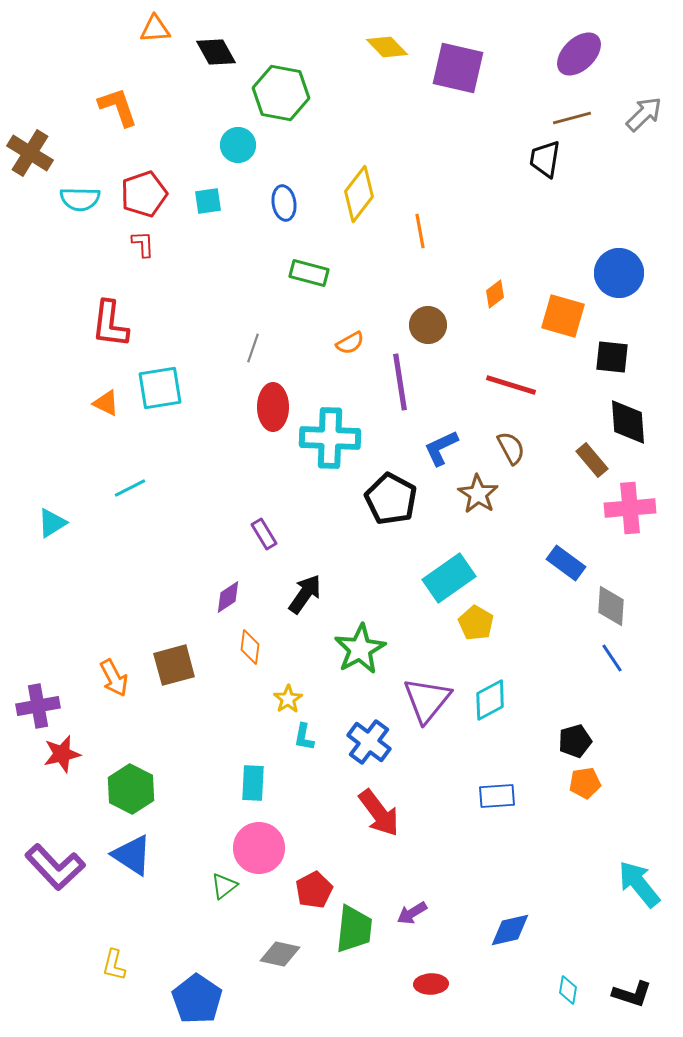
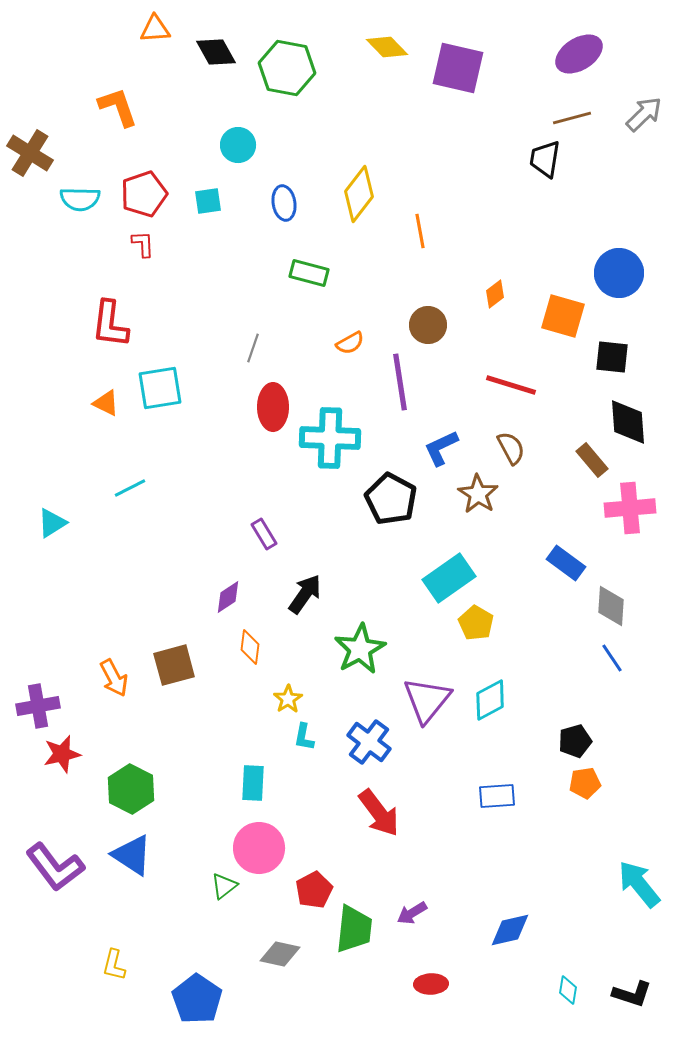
purple ellipse at (579, 54): rotated 12 degrees clockwise
green hexagon at (281, 93): moved 6 px right, 25 px up
purple L-shape at (55, 867): rotated 6 degrees clockwise
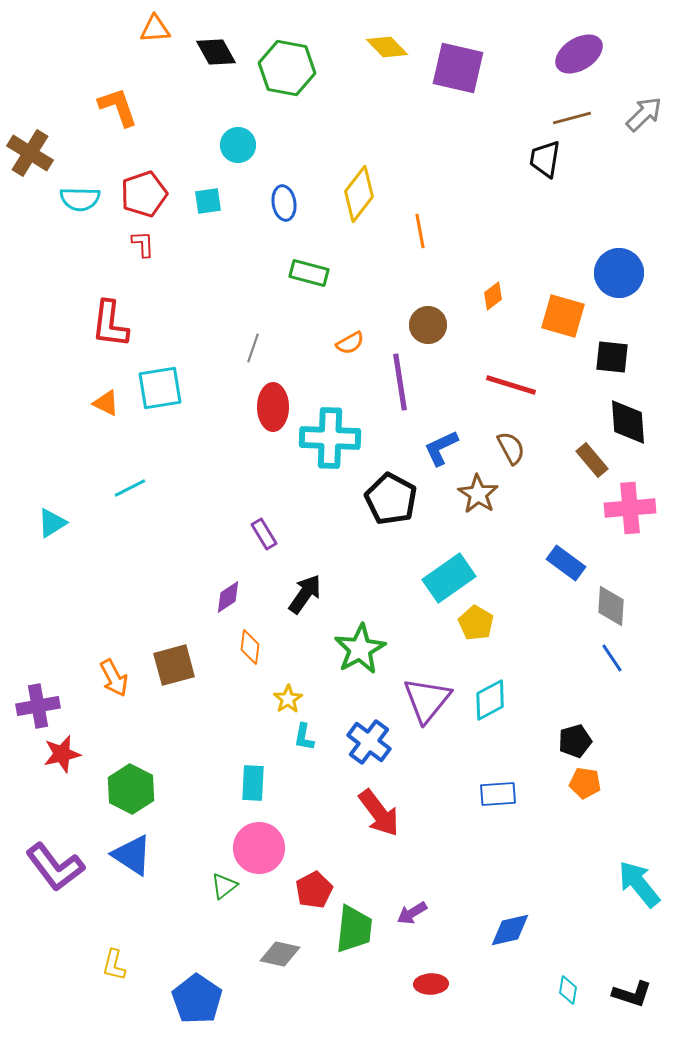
orange diamond at (495, 294): moved 2 px left, 2 px down
orange pentagon at (585, 783): rotated 16 degrees clockwise
blue rectangle at (497, 796): moved 1 px right, 2 px up
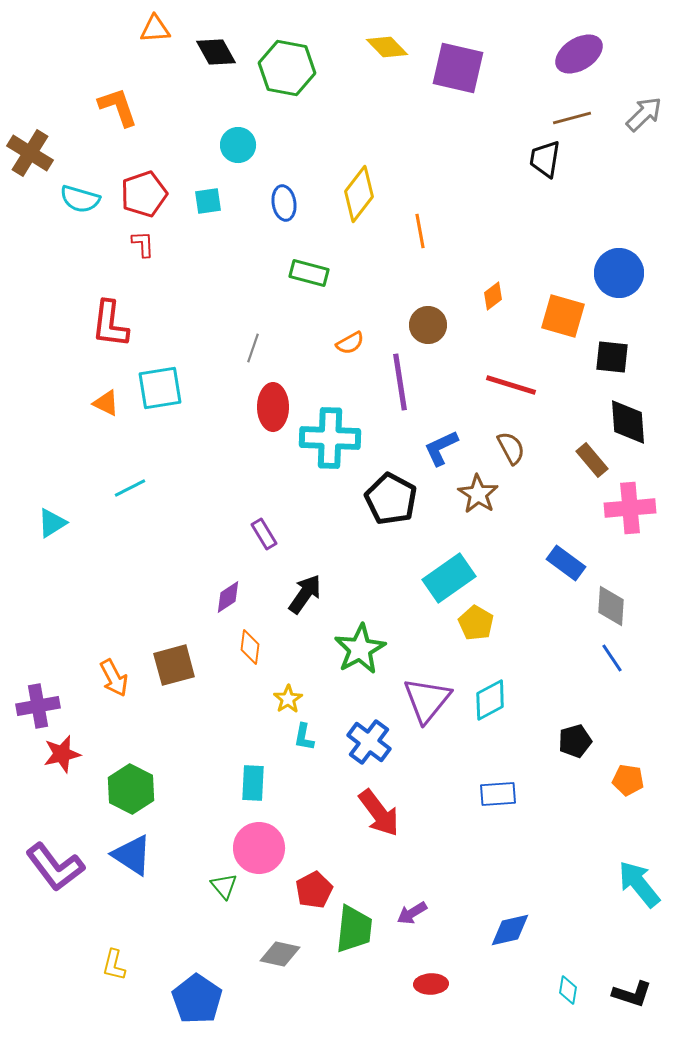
cyan semicircle at (80, 199): rotated 15 degrees clockwise
orange pentagon at (585, 783): moved 43 px right, 3 px up
green triangle at (224, 886): rotated 32 degrees counterclockwise
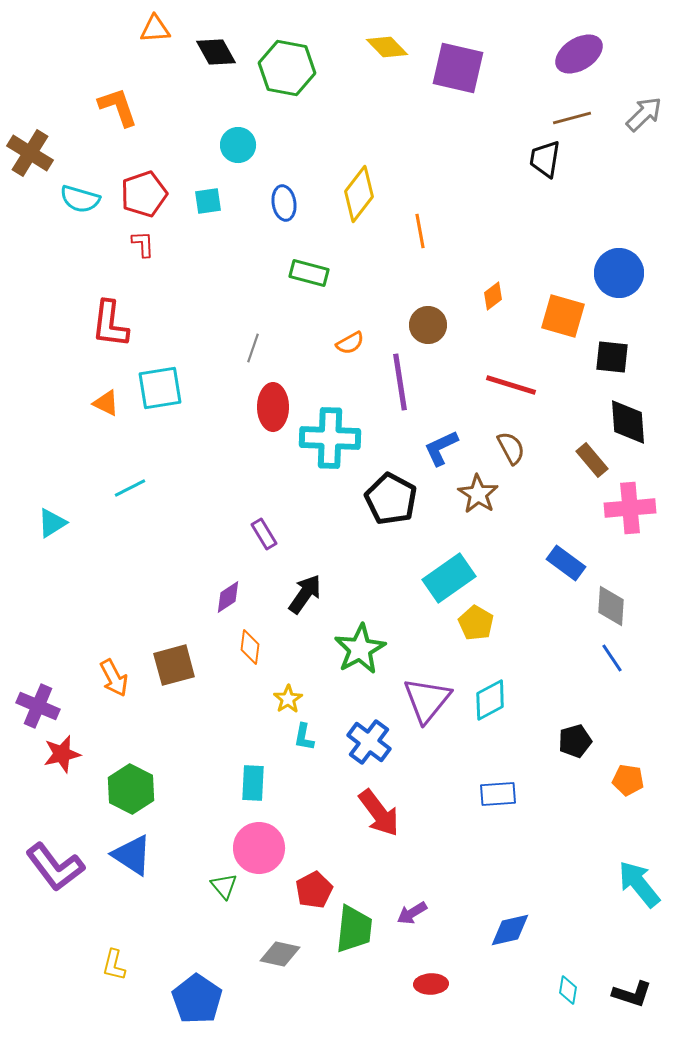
purple cross at (38, 706): rotated 33 degrees clockwise
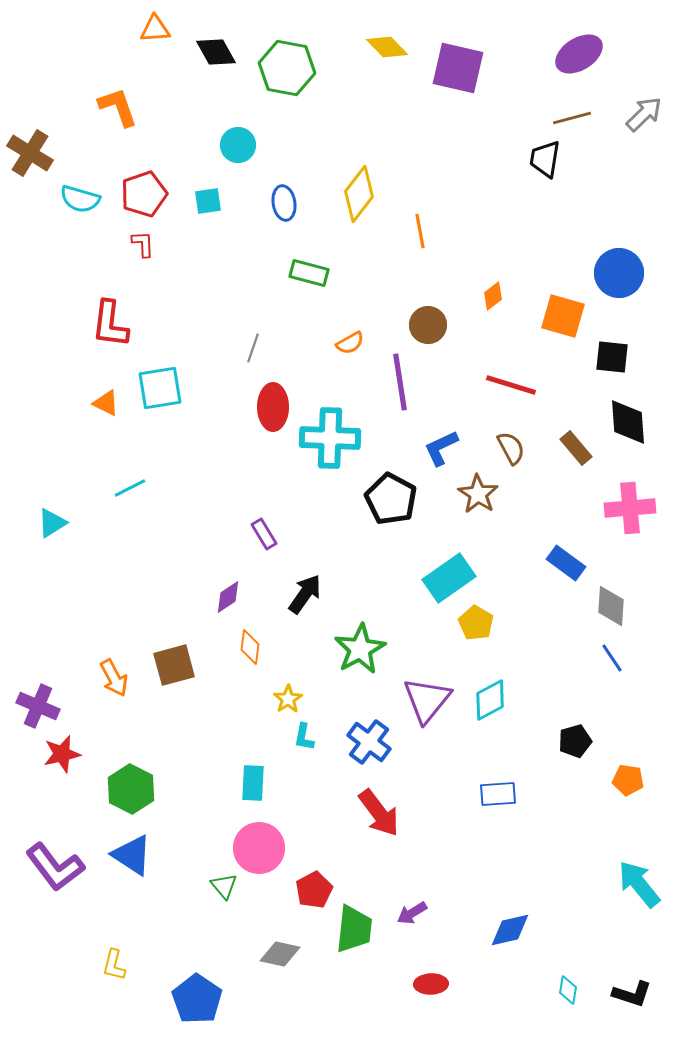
brown rectangle at (592, 460): moved 16 px left, 12 px up
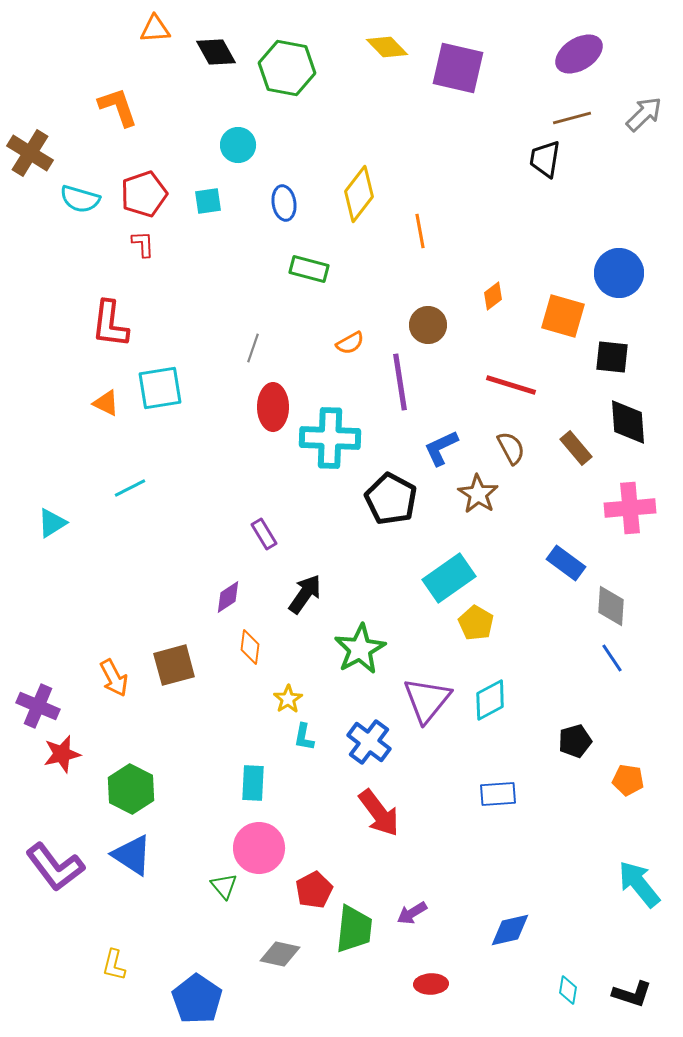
green rectangle at (309, 273): moved 4 px up
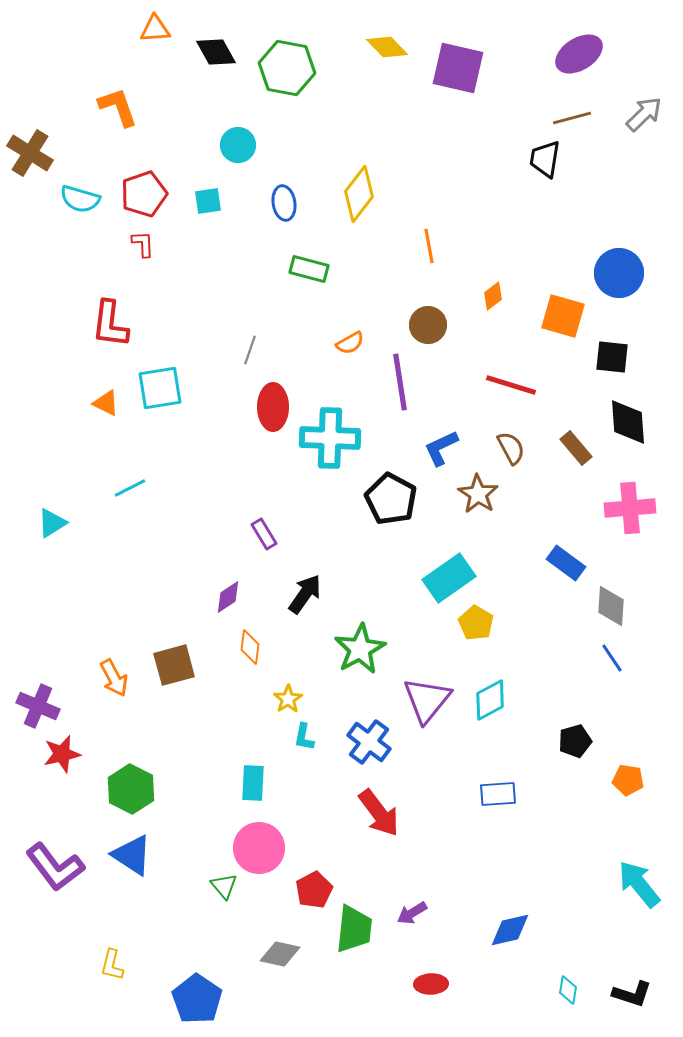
orange line at (420, 231): moved 9 px right, 15 px down
gray line at (253, 348): moved 3 px left, 2 px down
yellow L-shape at (114, 965): moved 2 px left
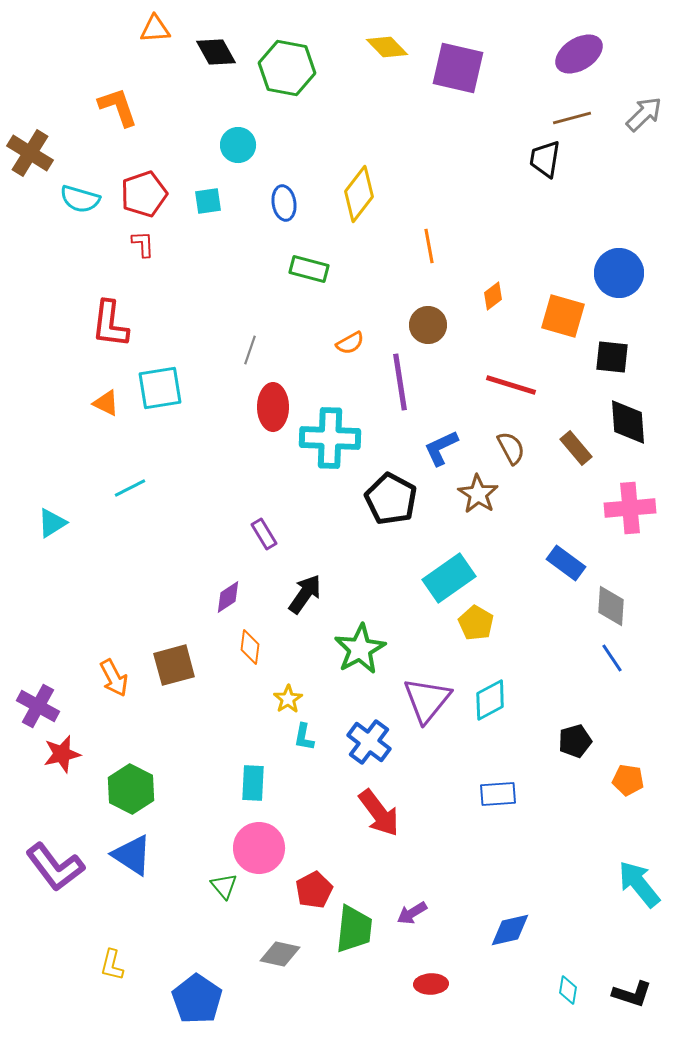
purple cross at (38, 706): rotated 6 degrees clockwise
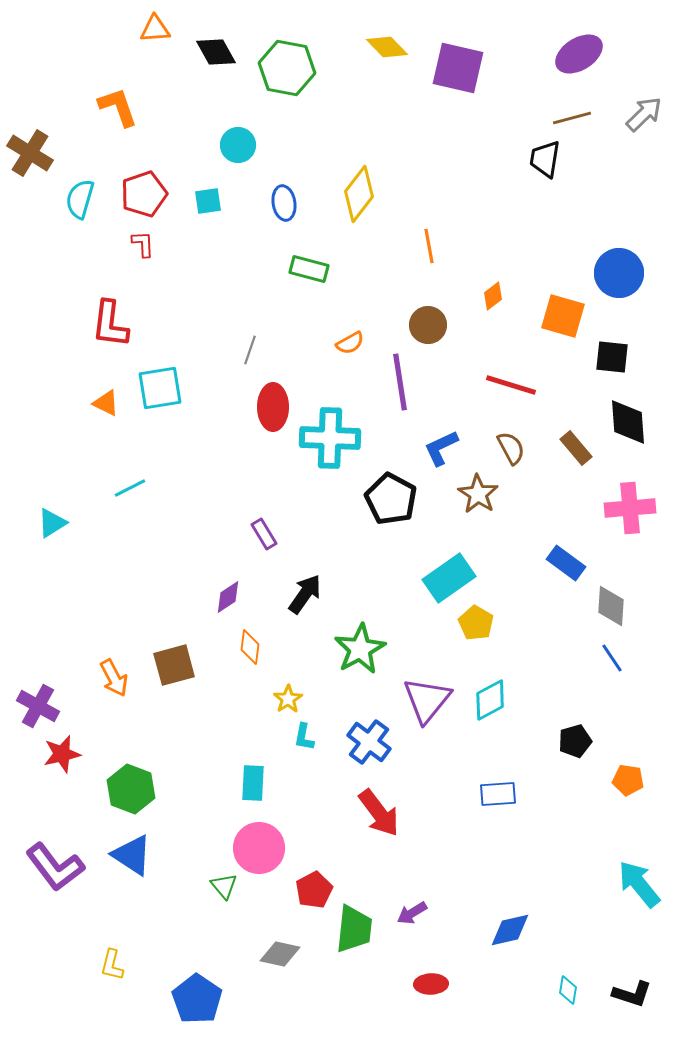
cyan semicircle at (80, 199): rotated 90 degrees clockwise
green hexagon at (131, 789): rotated 6 degrees counterclockwise
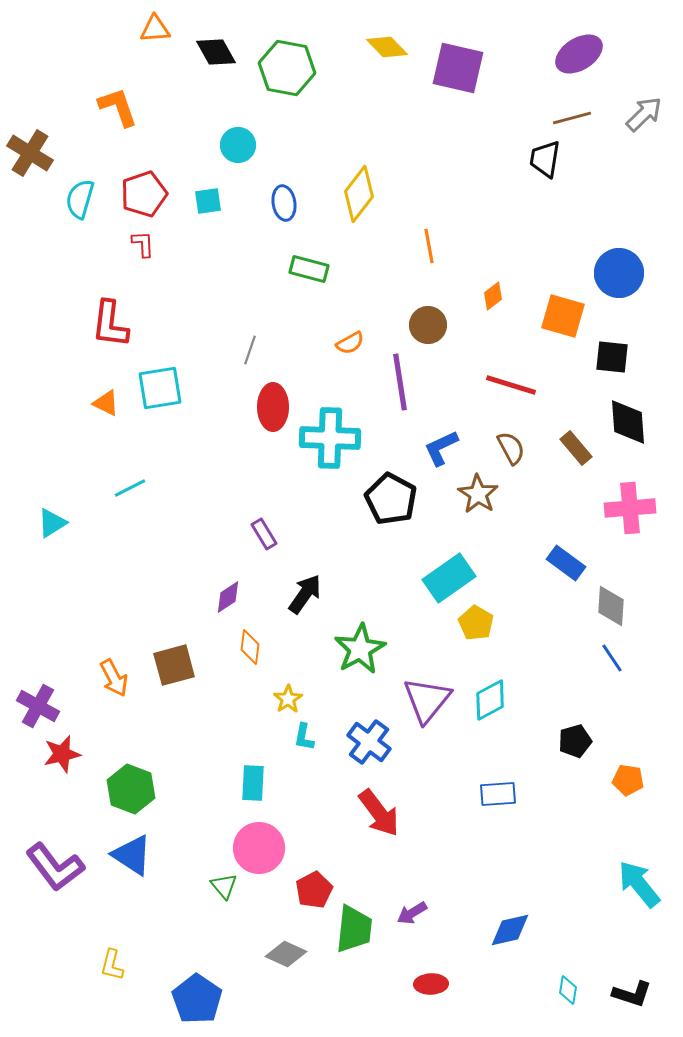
gray diamond at (280, 954): moved 6 px right; rotated 12 degrees clockwise
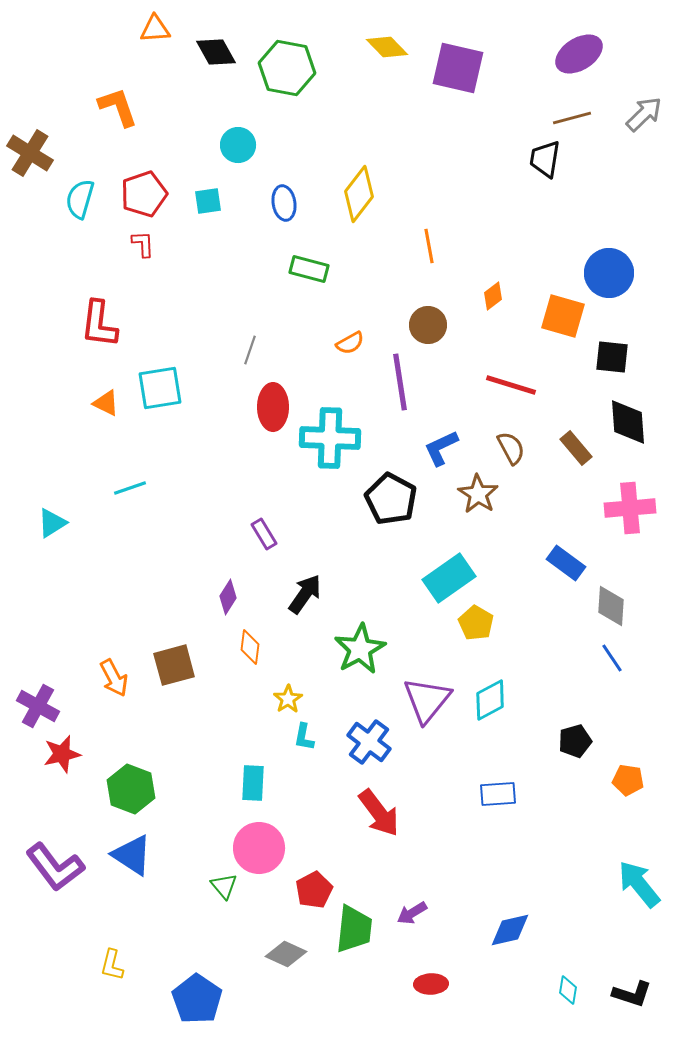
blue circle at (619, 273): moved 10 px left
red L-shape at (110, 324): moved 11 px left
cyan line at (130, 488): rotated 8 degrees clockwise
purple diamond at (228, 597): rotated 24 degrees counterclockwise
